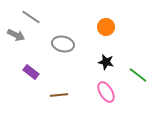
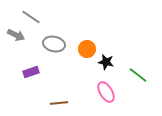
orange circle: moved 19 px left, 22 px down
gray ellipse: moved 9 px left
purple rectangle: rotated 56 degrees counterclockwise
brown line: moved 8 px down
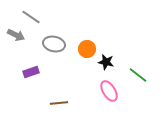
pink ellipse: moved 3 px right, 1 px up
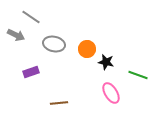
green line: rotated 18 degrees counterclockwise
pink ellipse: moved 2 px right, 2 px down
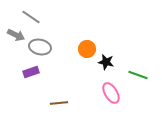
gray ellipse: moved 14 px left, 3 px down
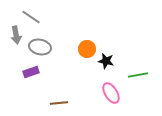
gray arrow: rotated 54 degrees clockwise
black star: moved 1 px up
green line: rotated 30 degrees counterclockwise
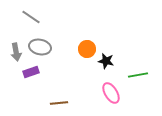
gray arrow: moved 17 px down
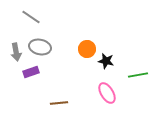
pink ellipse: moved 4 px left
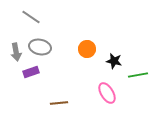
black star: moved 8 px right
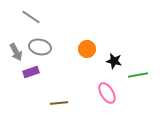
gray arrow: rotated 18 degrees counterclockwise
